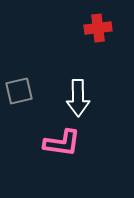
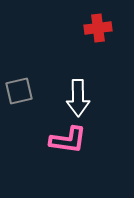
pink L-shape: moved 6 px right, 3 px up
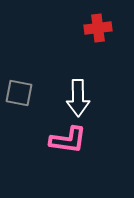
gray square: moved 2 px down; rotated 24 degrees clockwise
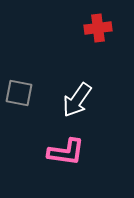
white arrow: moved 1 px left, 2 px down; rotated 36 degrees clockwise
pink L-shape: moved 2 px left, 12 px down
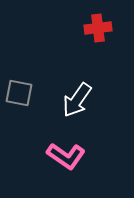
pink L-shape: moved 4 px down; rotated 27 degrees clockwise
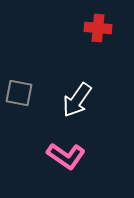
red cross: rotated 12 degrees clockwise
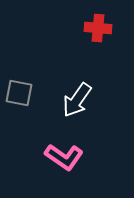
pink L-shape: moved 2 px left, 1 px down
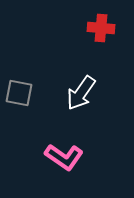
red cross: moved 3 px right
white arrow: moved 4 px right, 7 px up
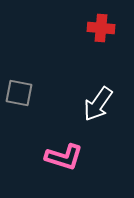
white arrow: moved 17 px right, 11 px down
pink L-shape: rotated 18 degrees counterclockwise
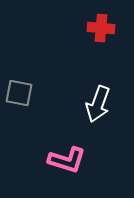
white arrow: rotated 15 degrees counterclockwise
pink L-shape: moved 3 px right, 3 px down
